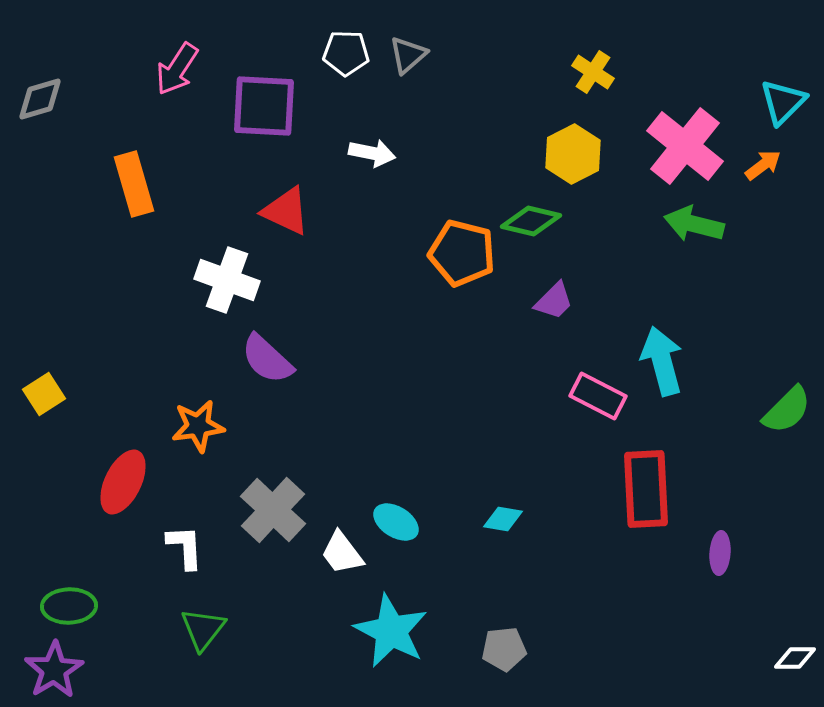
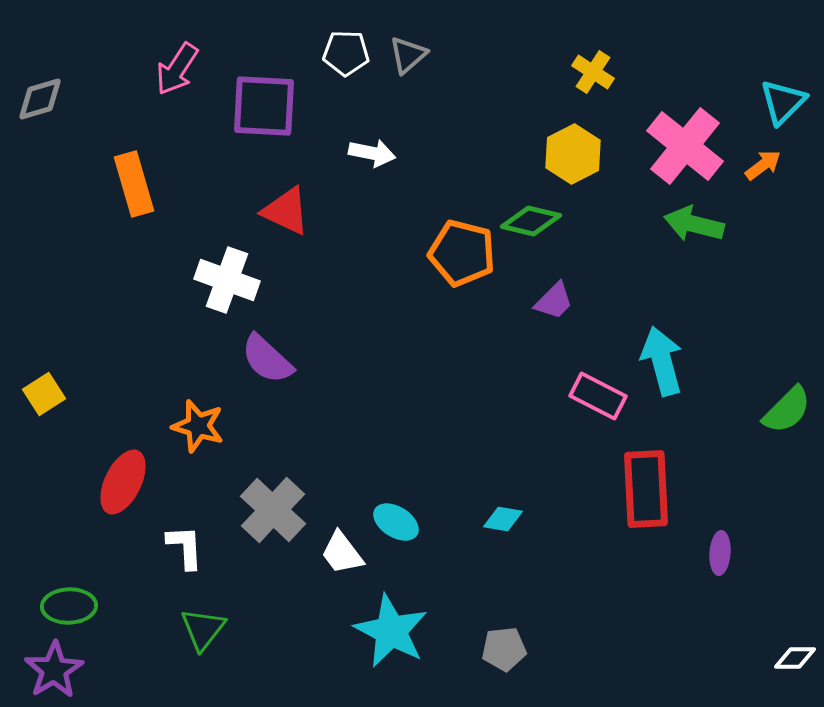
orange star: rotated 24 degrees clockwise
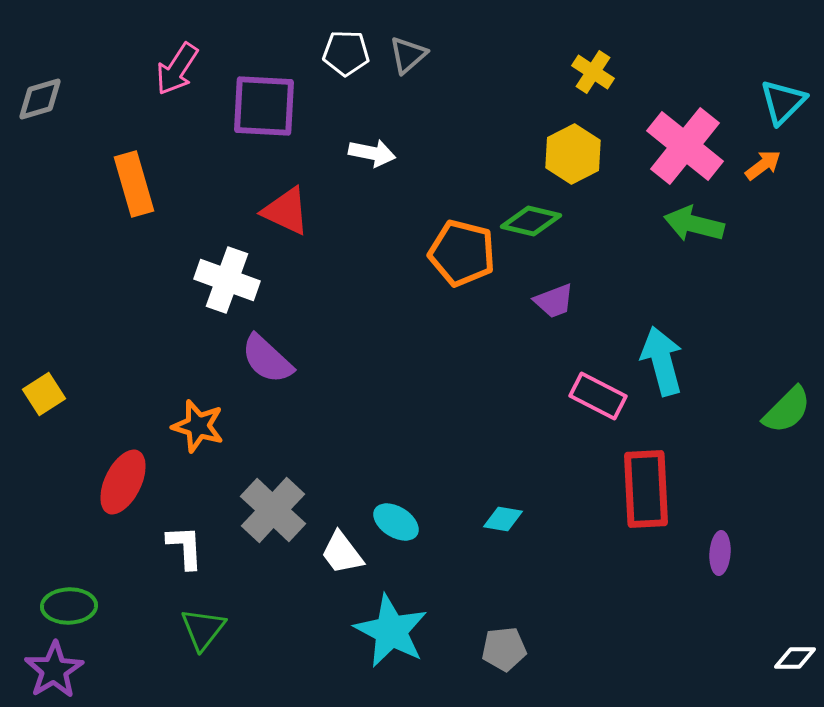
purple trapezoid: rotated 24 degrees clockwise
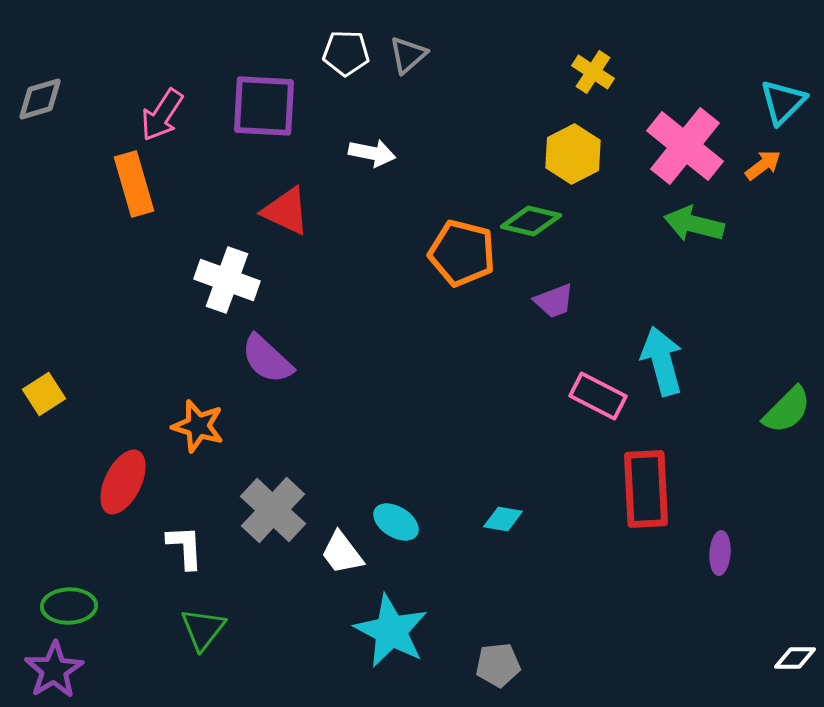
pink arrow: moved 15 px left, 46 px down
gray pentagon: moved 6 px left, 16 px down
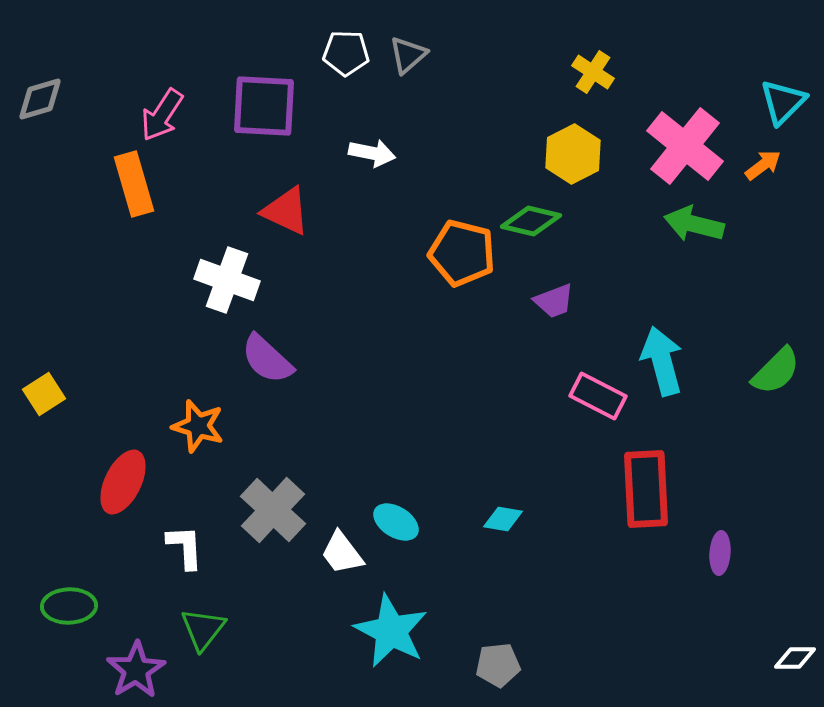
green semicircle: moved 11 px left, 39 px up
purple star: moved 82 px right
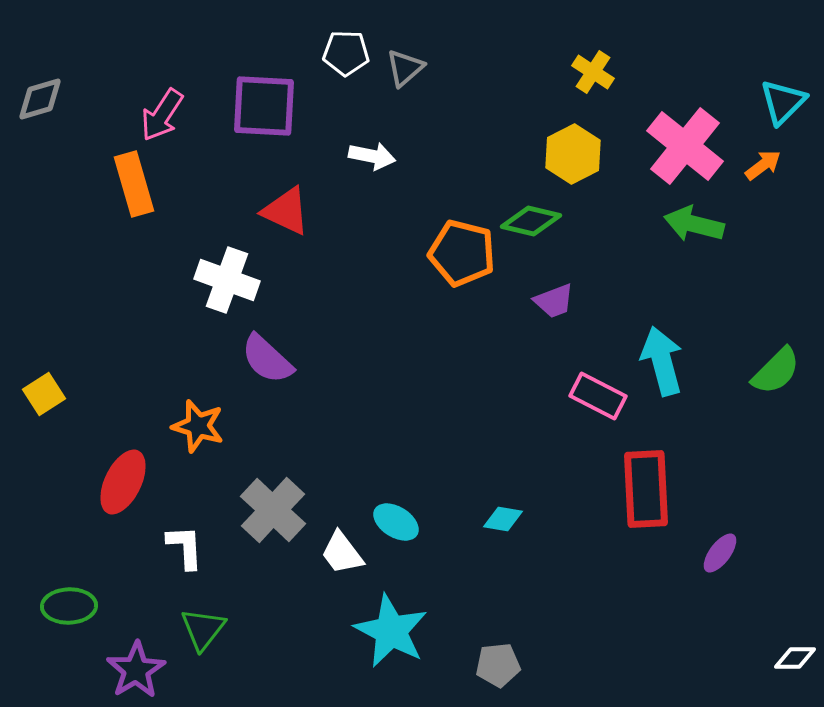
gray triangle: moved 3 px left, 13 px down
white arrow: moved 3 px down
purple ellipse: rotated 33 degrees clockwise
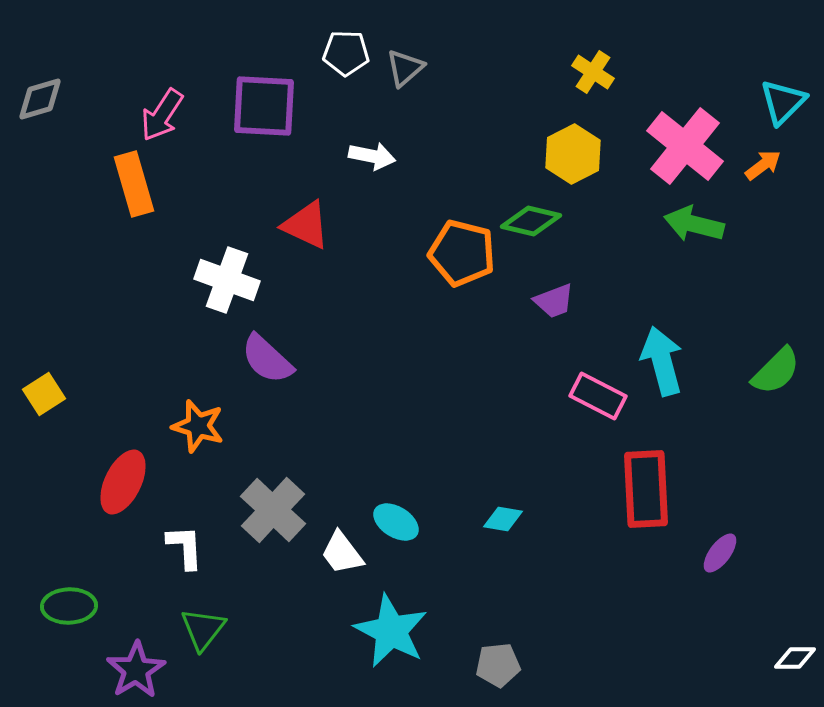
red triangle: moved 20 px right, 14 px down
